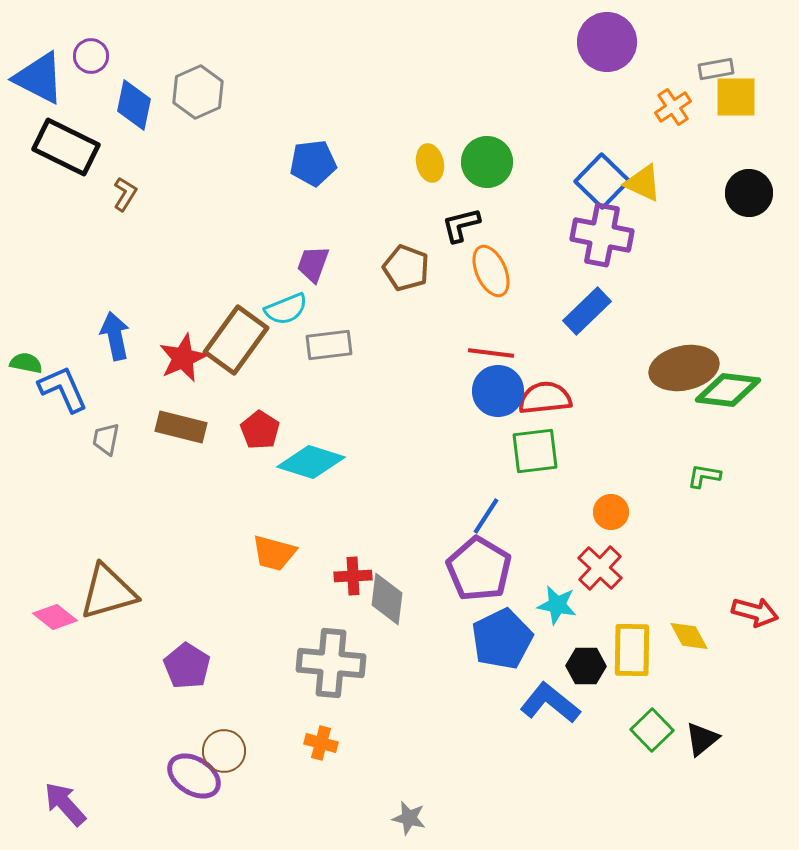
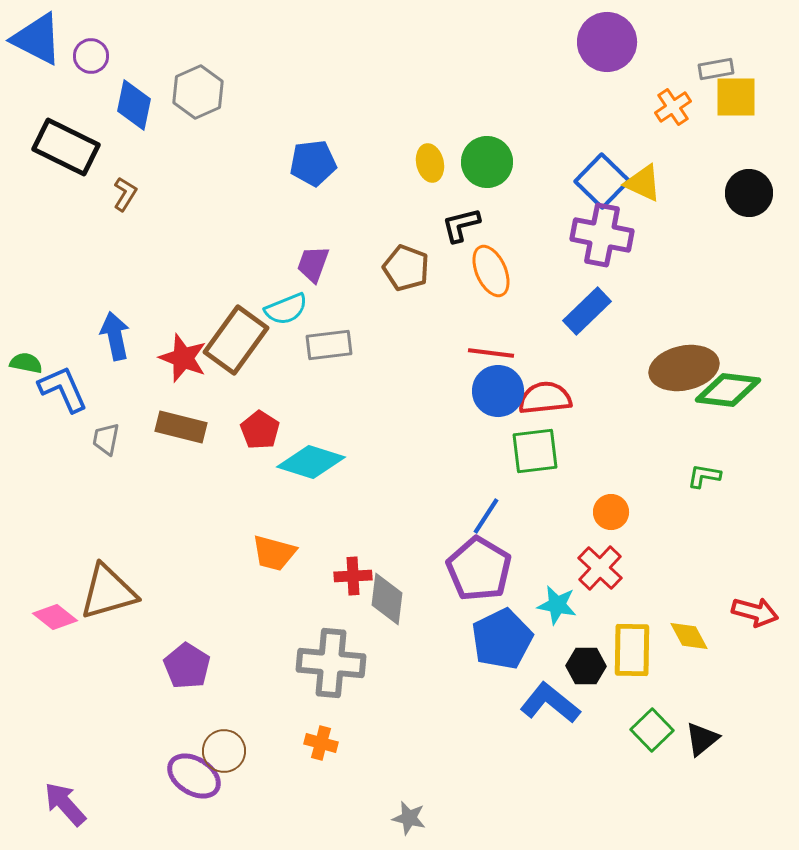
blue triangle at (39, 78): moved 2 px left, 39 px up
red star at (183, 358): rotated 27 degrees counterclockwise
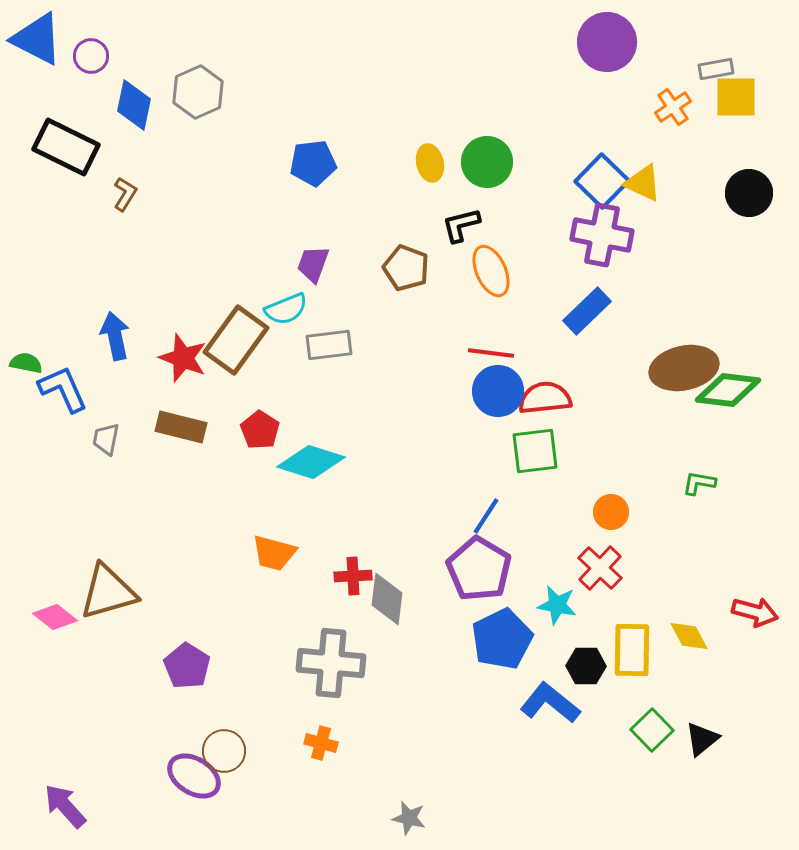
green L-shape at (704, 476): moved 5 px left, 7 px down
purple arrow at (65, 804): moved 2 px down
